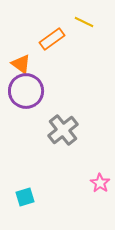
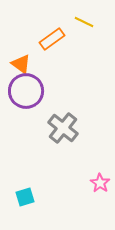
gray cross: moved 2 px up; rotated 12 degrees counterclockwise
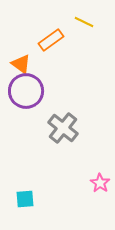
orange rectangle: moved 1 px left, 1 px down
cyan square: moved 2 px down; rotated 12 degrees clockwise
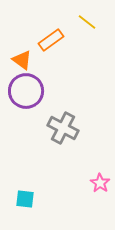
yellow line: moved 3 px right; rotated 12 degrees clockwise
orange triangle: moved 1 px right, 4 px up
gray cross: rotated 12 degrees counterclockwise
cyan square: rotated 12 degrees clockwise
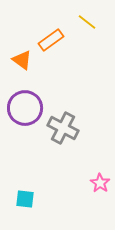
purple circle: moved 1 px left, 17 px down
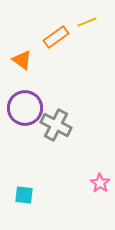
yellow line: rotated 60 degrees counterclockwise
orange rectangle: moved 5 px right, 3 px up
gray cross: moved 7 px left, 3 px up
cyan square: moved 1 px left, 4 px up
